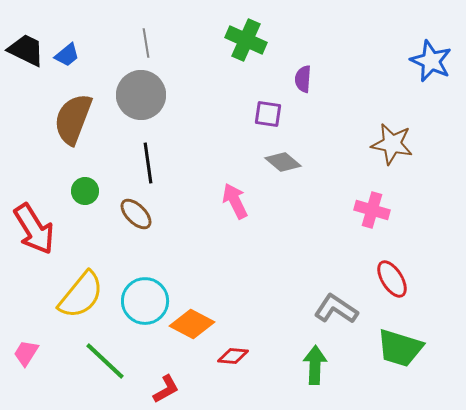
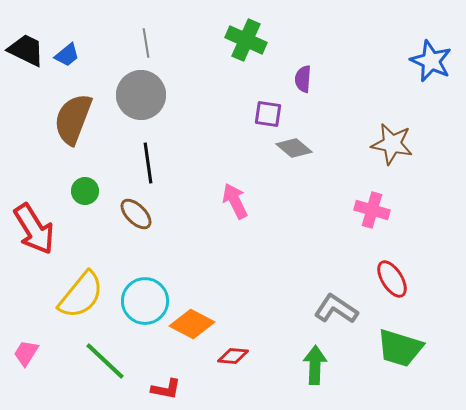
gray diamond: moved 11 px right, 14 px up
red L-shape: rotated 40 degrees clockwise
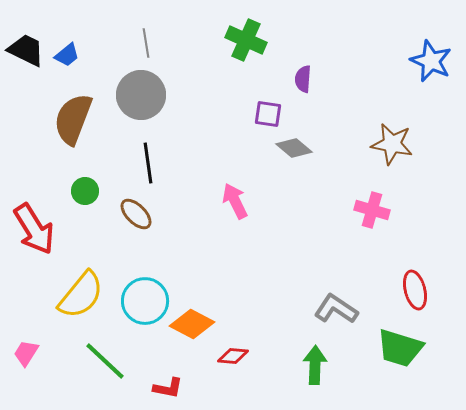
red ellipse: moved 23 px right, 11 px down; rotated 18 degrees clockwise
red L-shape: moved 2 px right, 1 px up
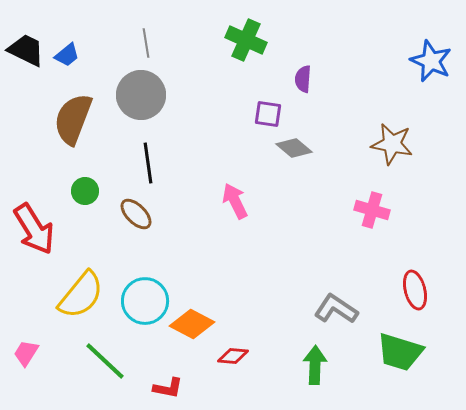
green trapezoid: moved 4 px down
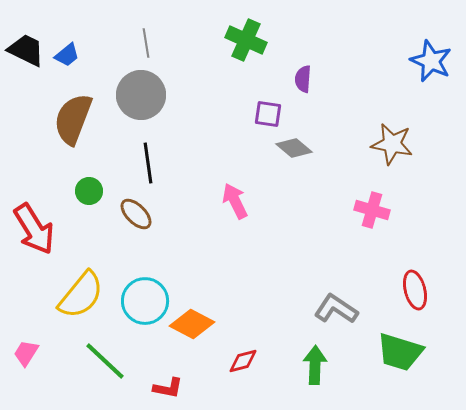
green circle: moved 4 px right
red diamond: moved 10 px right, 5 px down; rotated 20 degrees counterclockwise
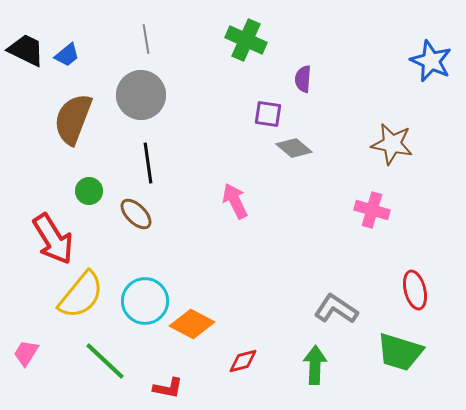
gray line: moved 4 px up
red arrow: moved 19 px right, 10 px down
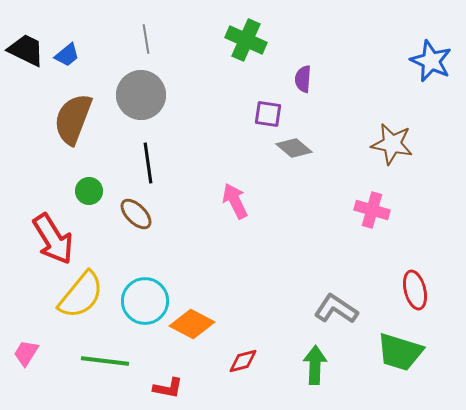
green line: rotated 36 degrees counterclockwise
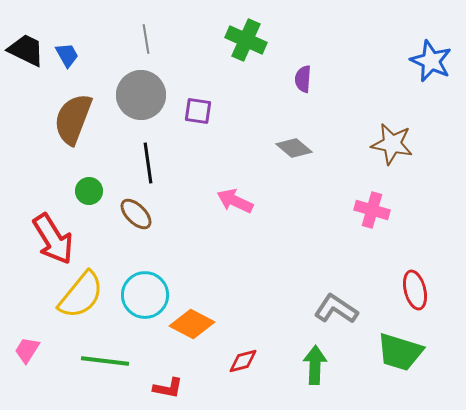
blue trapezoid: rotated 80 degrees counterclockwise
purple square: moved 70 px left, 3 px up
pink arrow: rotated 39 degrees counterclockwise
cyan circle: moved 6 px up
pink trapezoid: moved 1 px right, 3 px up
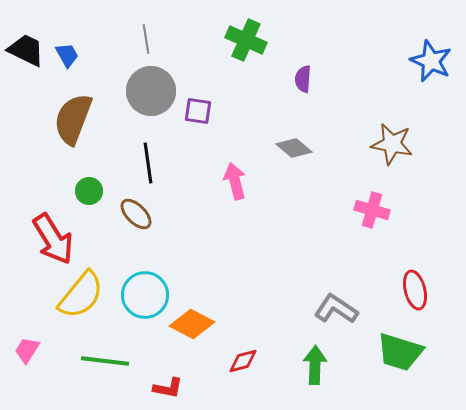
gray circle: moved 10 px right, 4 px up
pink arrow: moved 20 px up; rotated 51 degrees clockwise
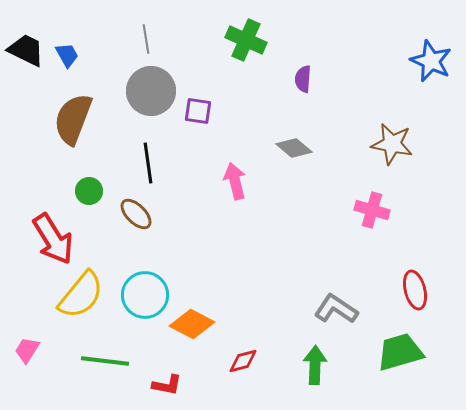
green trapezoid: rotated 147 degrees clockwise
red L-shape: moved 1 px left, 3 px up
